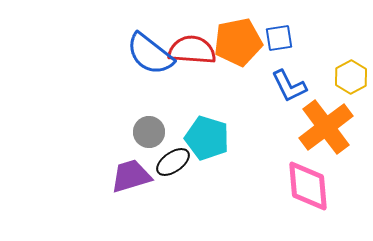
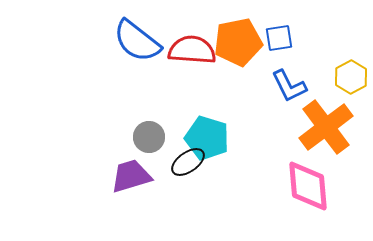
blue semicircle: moved 13 px left, 13 px up
gray circle: moved 5 px down
black ellipse: moved 15 px right
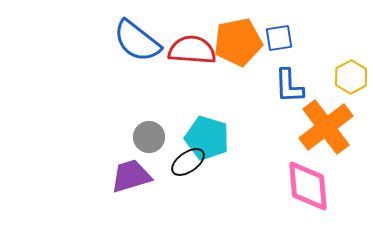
blue L-shape: rotated 24 degrees clockwise
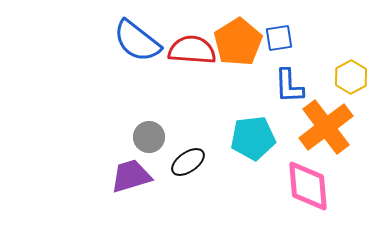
orange pentagon: rotated 21 degrees counterclockwise
cyan pentagon: moved 46 px right; rotated 24 degrees counterclockwise
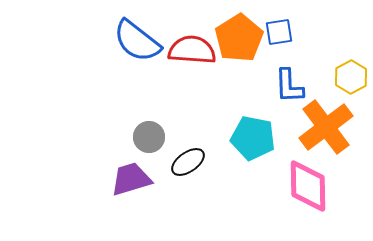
blue square: moved 6 px up
orange pentagon: moved 1 px right, 4 px up
cyan pentagon: rotated 18 degrees clockwise
purple trapezoid: moved 3 px down
pink diamond: rotated 4 degrees clockwise
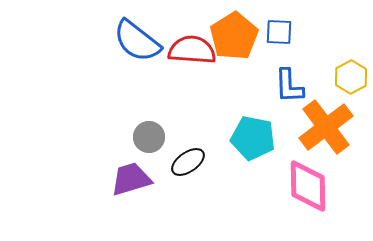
blue square: rotated 12 degrees clockwise
orange pentagon: moved 5 px left, 2 px up
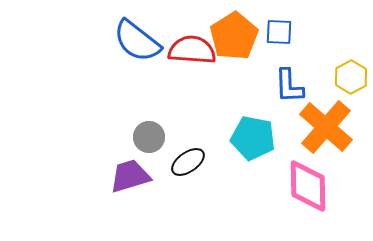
orange cross: rotated 12 degrees counterclockwise
purple trapezoid: moved 1 px left, 3 px up
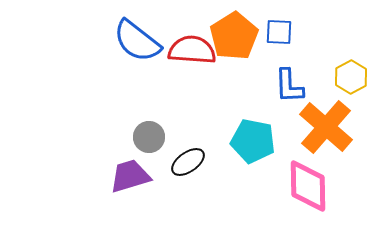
cyan pentagon: moved 3 px down
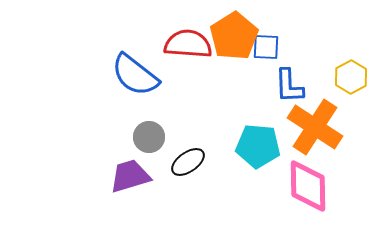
blue square: moved 13 px left, 15 px down
blue semicircle: moved 2 px left, 34 px down
red semicircle: moved 4 px left, 6 px up
orange cross: moved 11 px left; rotated 8 degrees counterclockwise
cyan pentagon: moved 5 px right, 5 px down; rotated 6 degrees counterclockwise
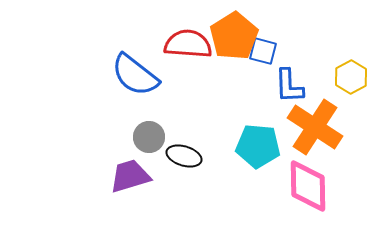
blue square: moved 3 px left, 4 px down; rotated 12 degrees clockwise
black ellipse: moved 4 px left, 6 px up; rotated 52 degrees clockwise
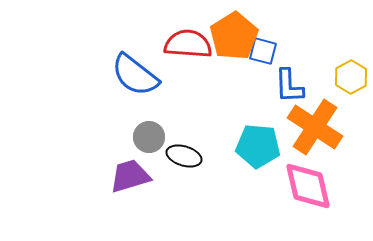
pink diamond: rotated 12 degrees counterclockwise
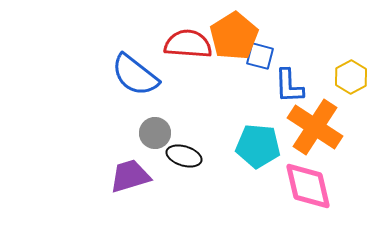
blue square: moved 3 px left, 5 px down
gray circle: moved 6 px right, 4 px up
